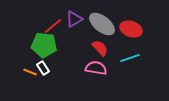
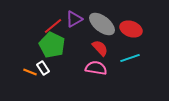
green pentagon: moved 8 px right; rotated 20 degrees clockwise
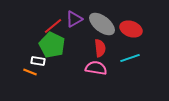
red semicircle: rotated 36 degrees clockwise
white rectangle: moved 5 px left, 7 px up; rotated 48 degrees counterclockwise
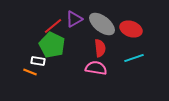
cyan line: moved 4 px right
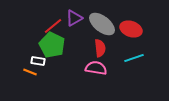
purple triangle: moved 1 px up
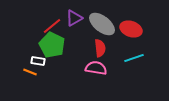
red line: moved 1 px left
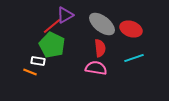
purple triangle: moved 9 px left, 3 px up
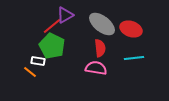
green pentagon: moved 1 px down
cyan line: rotated 12 degrees clockwise
orange line: rotated 16 degrees clockwise
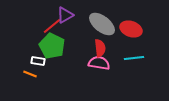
pink semicircle: moved 3 px right, 5 px up
orange line: moved 2 px down; rotated 16 degrees counterclockwise
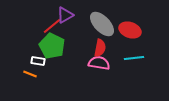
gray ellipse: rotated 8 degrees clockwise
red ellipse: moved 1 px left, 1 px down
red semicircle: rotated 18 degrees clockwise
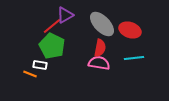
white rectangle: moved 2 px right, 4 px down
